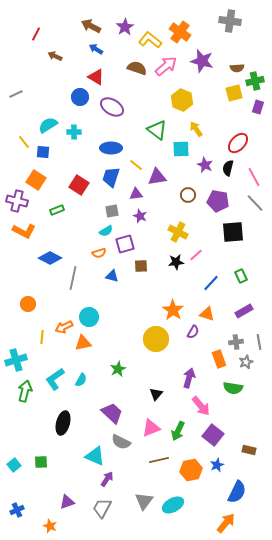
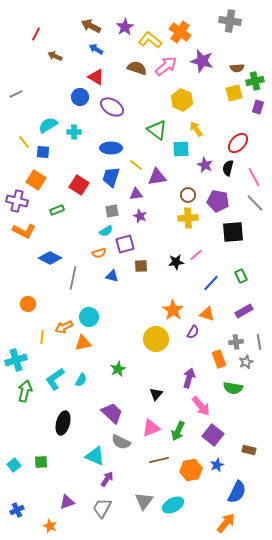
yellow cross at (178, 232): moved 10 px right, 14 px up; rotated 30 degrees counterclockwise
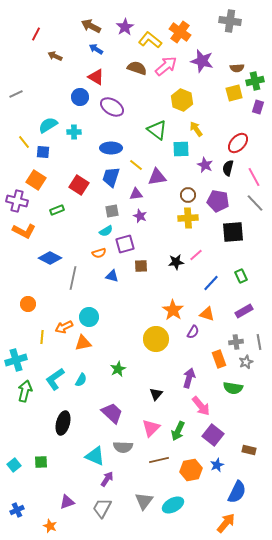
pink triangle at (151, 428): rotated 24 degrees counterclockwise
gray semicircle at (121, 442): moved 2 px right, 5 px down; rotated 24 degrees counterclockwise
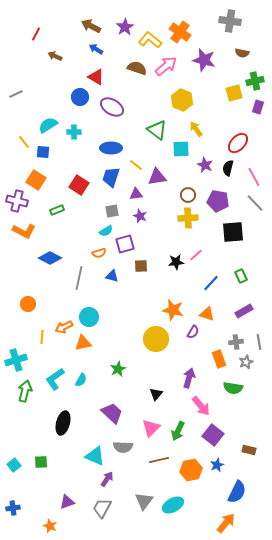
purple star at (202, 61): moved 2 px right, 1 px up
brown semicircle at (237, 68): moved 5 px right, 15 px up; rotated 16 degrees clockwise
gray line at (73, 278): moved 6 px right
orange star at (173, 310): rotated 20 degrees counterclockwise
blue cross at (17, 510): moved 4 px left, 2 px up; rotated 16 degrees clockwise
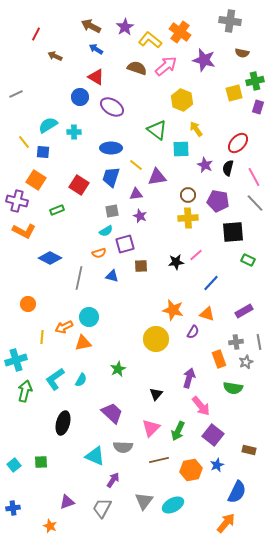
green rectangle at (241, 276): moved 7 px right, 16 px up; rotated 40 degrees counterclockwise
purple arrow at (107, 479): moved 6 px right, 1 px down
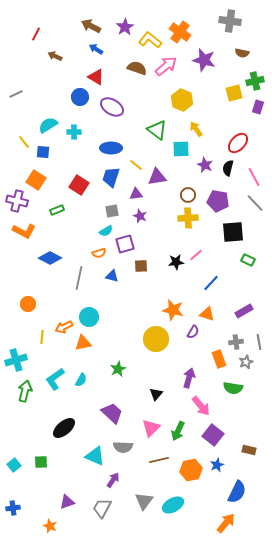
black ellipse at (63, 423): moved 1 px right, 5 px down; rotated 35 degrees clockwise
